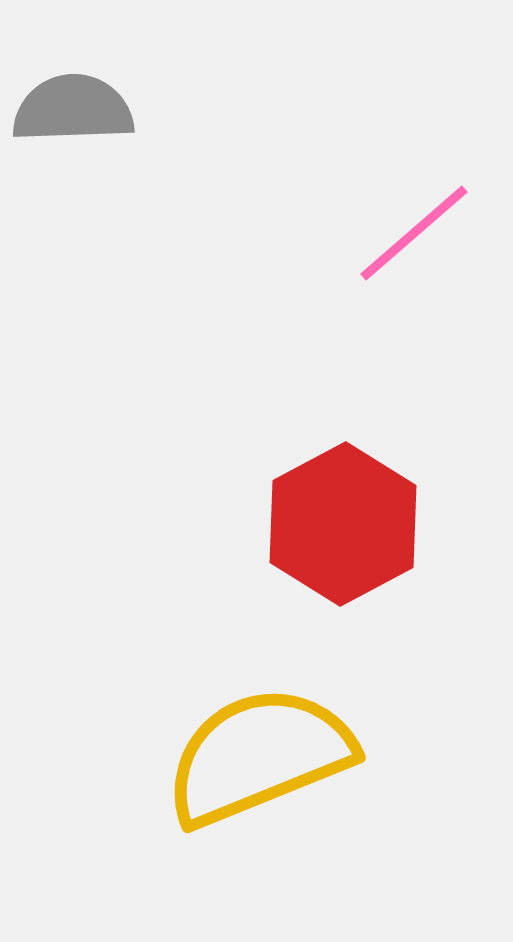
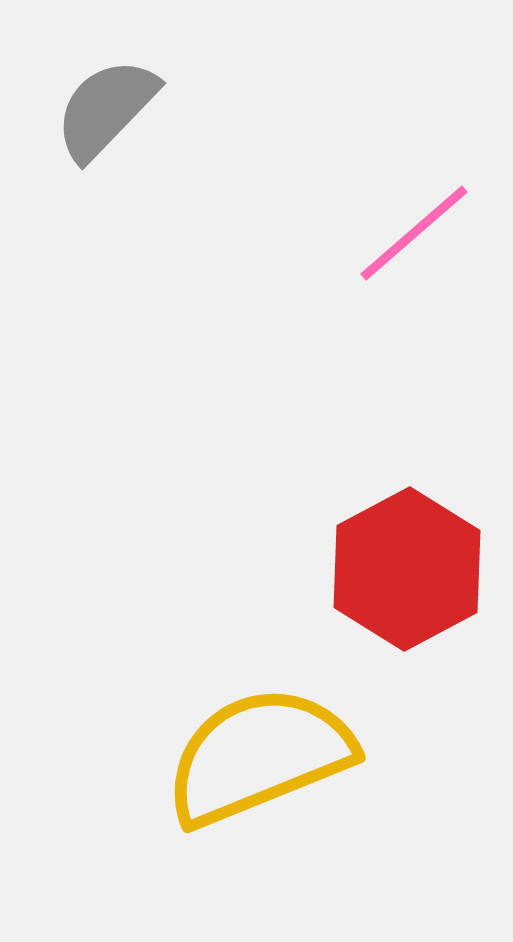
gray semicircle: moved 33 px right; rotated 44 degrees counterclockwise
red hexagon: moved 64 px right, 45 px down
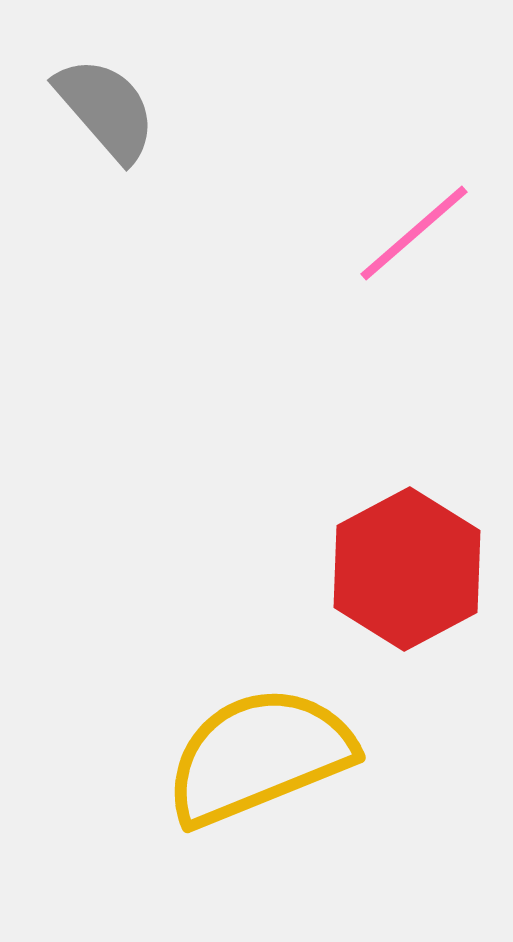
gray semicircle: rotated 95 degrees clockwise
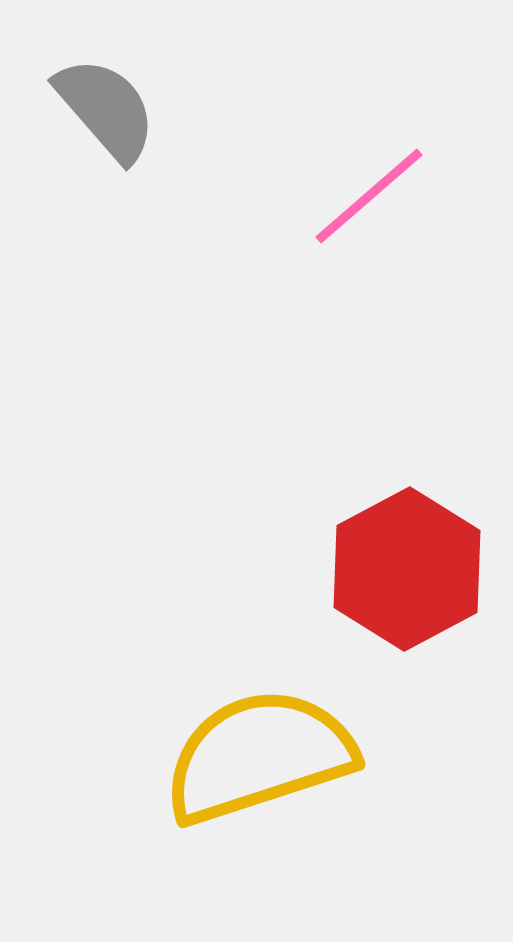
pink line: moved 45 px left, 37 px up
yellow semicircle: rotated 4 degrees clockwise
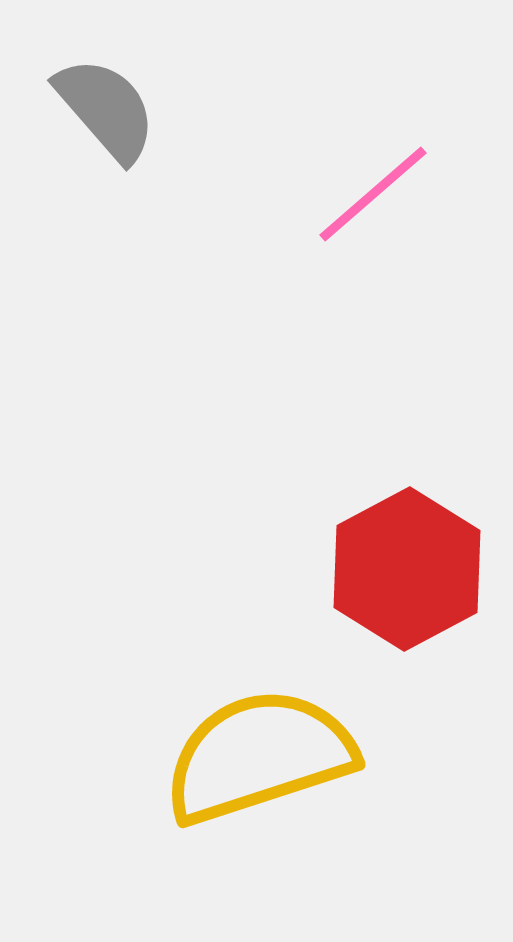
pink line: moved 4 px right, 2 px up
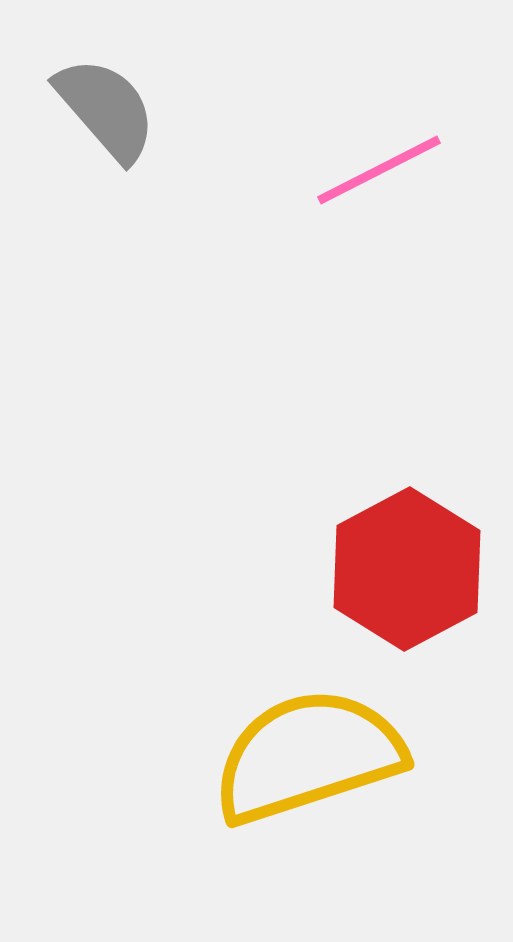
pink line: moved 6 px right, 24 px up; rotated 14 degrees clockwise
yellow semicircle: moved 49 px right
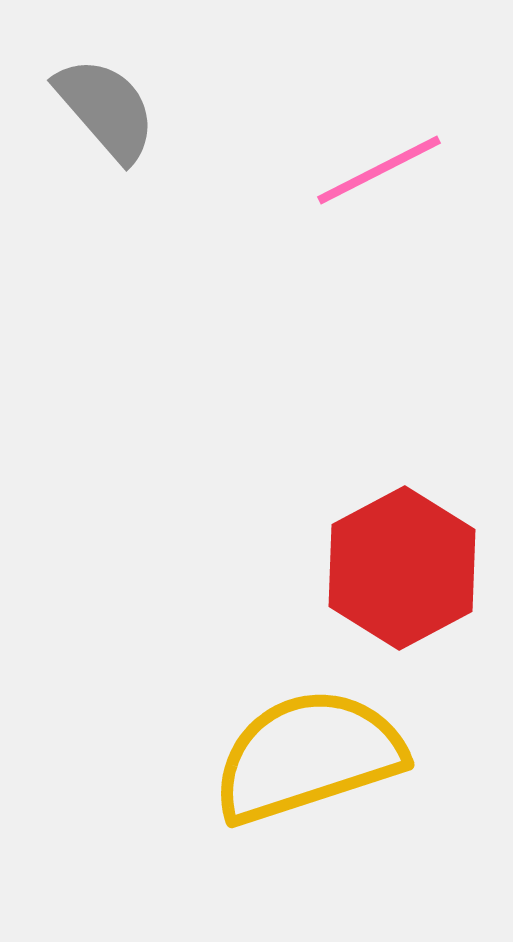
red hexagon: moved 5 px left, 1 px up
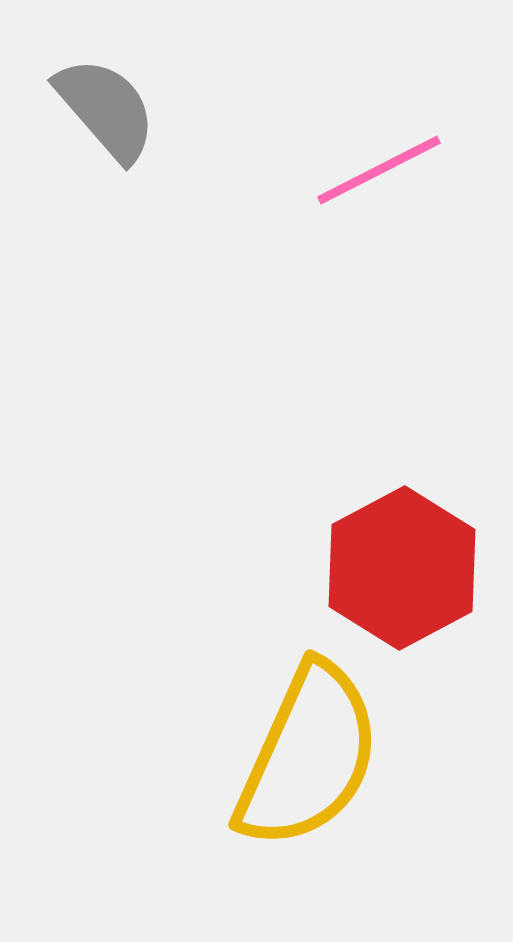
yellow semicircle: rotated 132 degrees clockwise
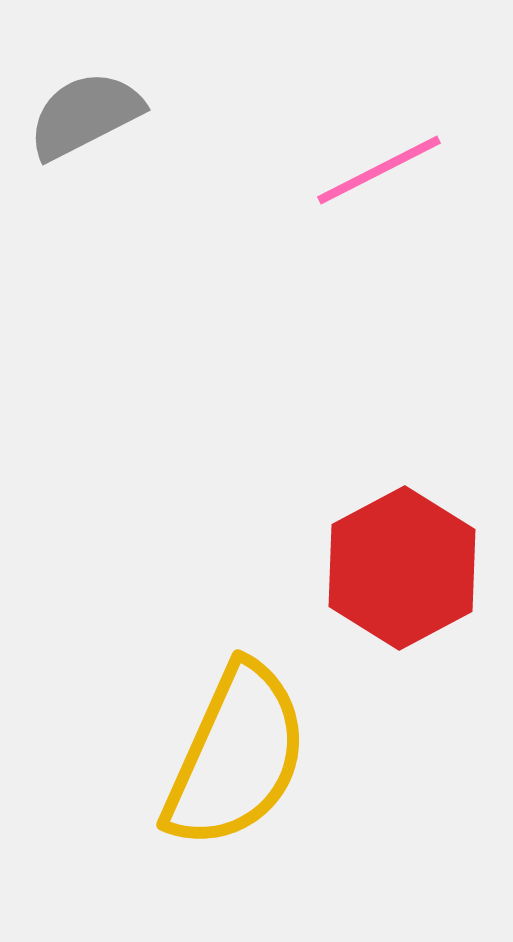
gray semicircle: moved 21 px left, 6 px down; rotated 76 degrees counterclockwise
yellow semicircle: moved 72 px left
